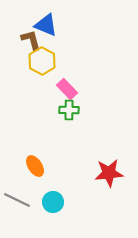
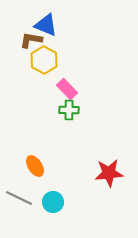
brown L-shape: rotated 65 degrees counterclockwise
yellow hexagon: moved 2 px right, 1 px up
gray line: moved 2 px right, 2 px up
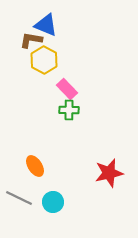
red star: rotated 8 degrees counterclockwise
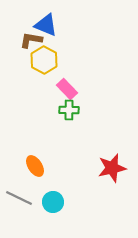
red star: moved 3 px right, 5 px up
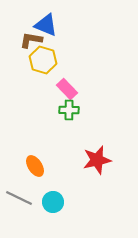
yellow hexagon: moved 1 px left; rotated 12 degrees counterclockwise
red star: moved 15 px left, 8 px up
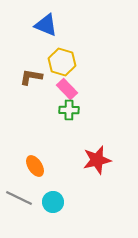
brown L-shape: moved 37 px down
yellow hexagon: moved 19 px right, 2 px down
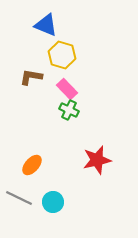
yellow hexagon: moved 7 px up
green cross: rotated 24 degrees clockwise
orange ellipse: moved 3 px left, 1 px up; rotated 75 degrees clockwise
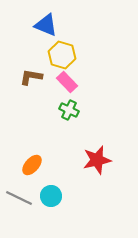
pink rectangle: moved 7 px up
cyan circle: moved 2 px left, 6 px up
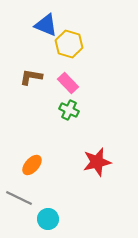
yellow hexagon: moved 7 px right, 11 px up
pink rectangle: moved 1 px right, 1 px down
red star: moved 2 px down
cyan circle: moved 3 px left, 23 px down
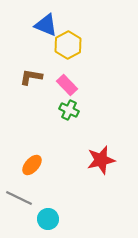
yellow hexagon: moved 1 px left, 1 px down; rotated 16 degrees clockwise
pink rectangle: moved 1 px left, 2 px down
red star: moved 4 px right, 2 px up
